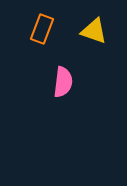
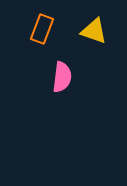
pink semicircle: moved 1 px left, 5 px up
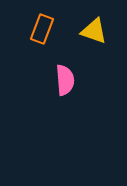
pink semicircle: moved 3 px right, 3 px down; rotated 12 degrees counterclockwise
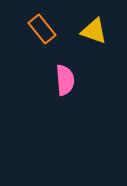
orange rectangle: rotated 60 degrees counterclockwise
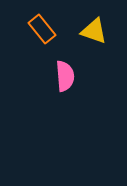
pink semicircle: moved 4 px up
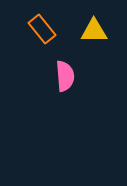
yellow triangle: rotated 20 degrees counterclockwise
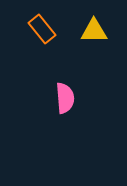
pink semicircle: moved 22 px down
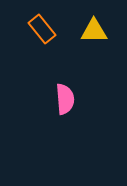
pink semicircle: moved 1 px down
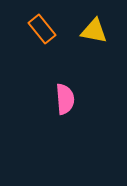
yellow triangle: rotated 12 degrees clockwise
